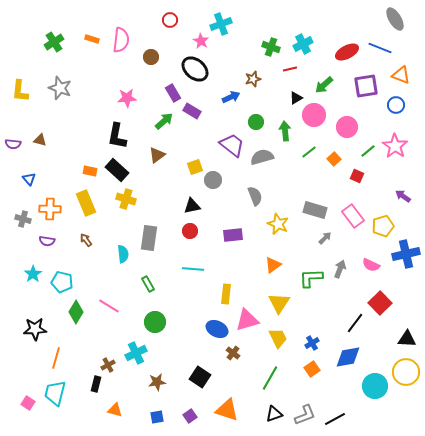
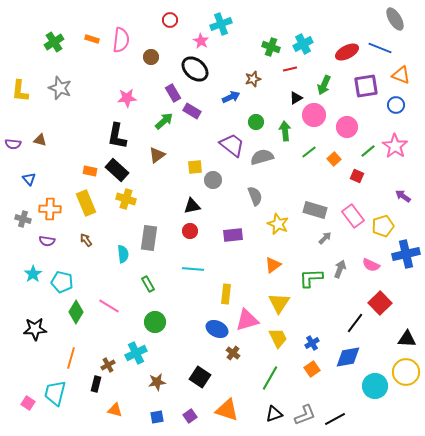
green arrow at (324, 85): rotated 24 degrees counterclockwise
yellow square at (195, 167): rotated 14 degrees clockwise
orange line at (56, 358): moved 15 px right
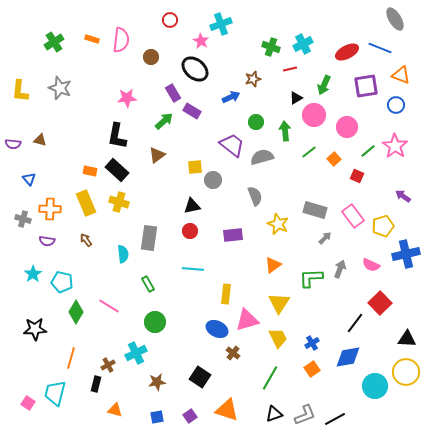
yellow cross at (126, 199): moved 7 px left, 3 px down
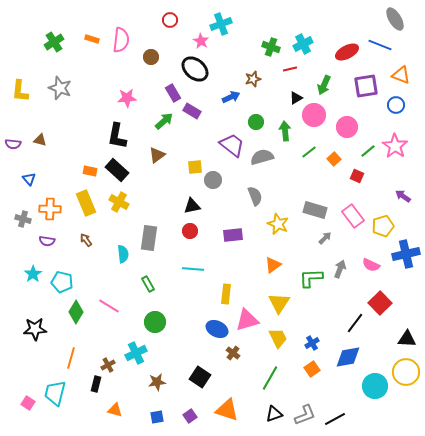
blue line at (380, 48): moved 3 px up
yellow cross at (119, 202): rotated 12 degrees clockwise
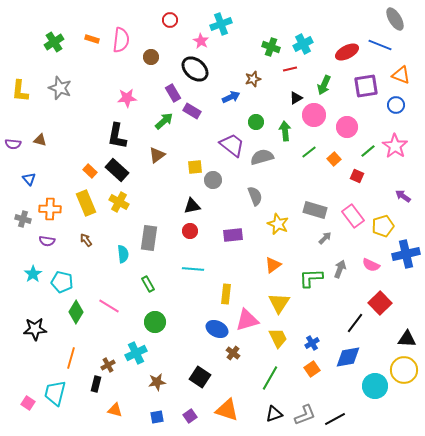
orange rectangle at (90, 171): rotated 32 degrees clockwise
yellow circle at (406, 372): moved 2 px left, 2 px up
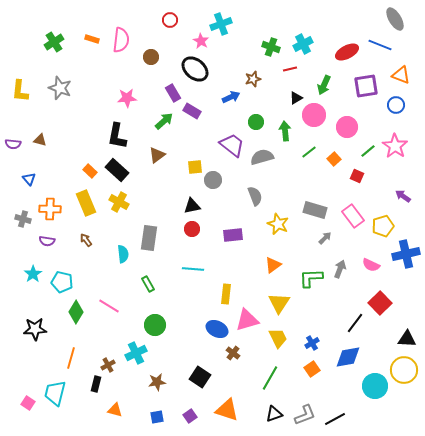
red circle at (190, 231): moved 2 px right, 2 px up
green circle at (155, 322): moved 3 px down
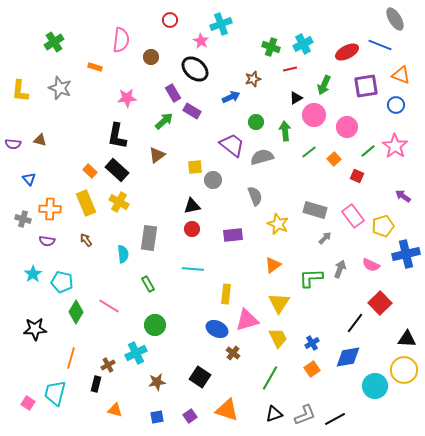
orange rectangle at (92, 39): moved 3 px right, 28 px down
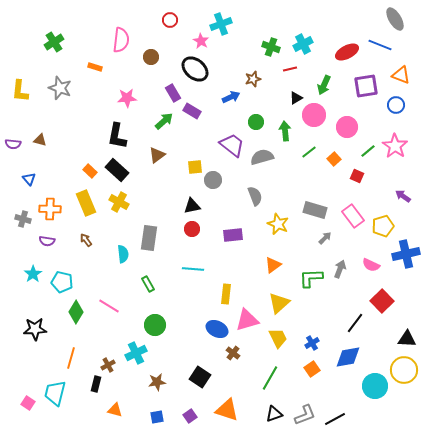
yellow triangle at (279, 303): rotated 15 degrees clockwise
red square at (380, 303): moved 2 px right, 2 px up
